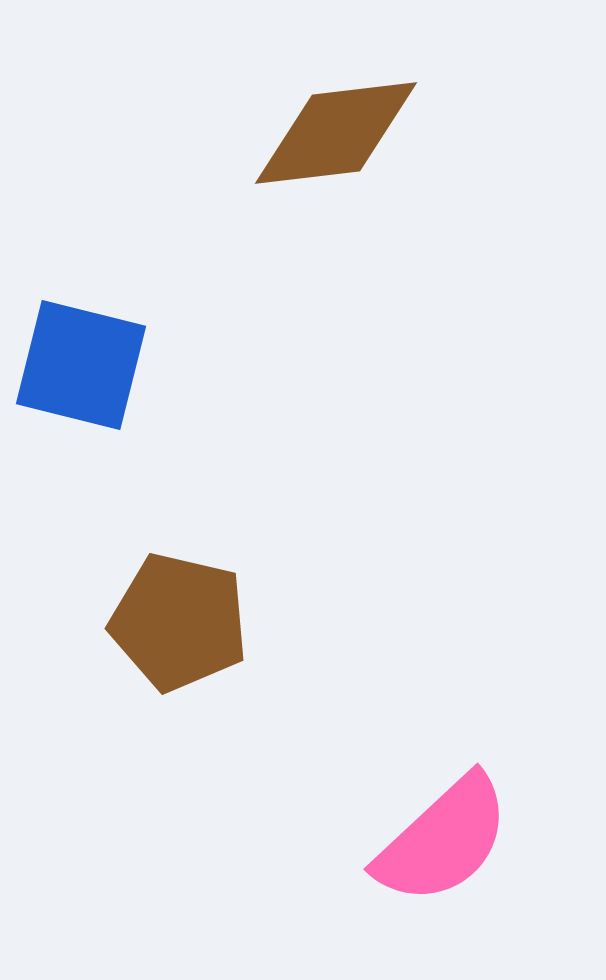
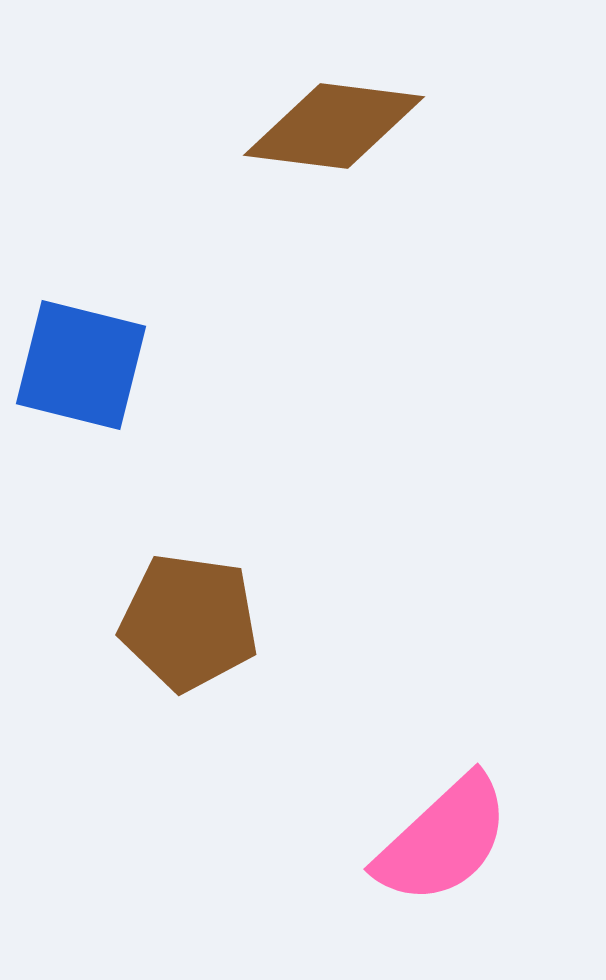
brown diamond: moved 2 px left, 7 px up; rotated 14 degrees clockwise
brown pentagon: moved 10 px right; rotated 5 degrees counterclockwise
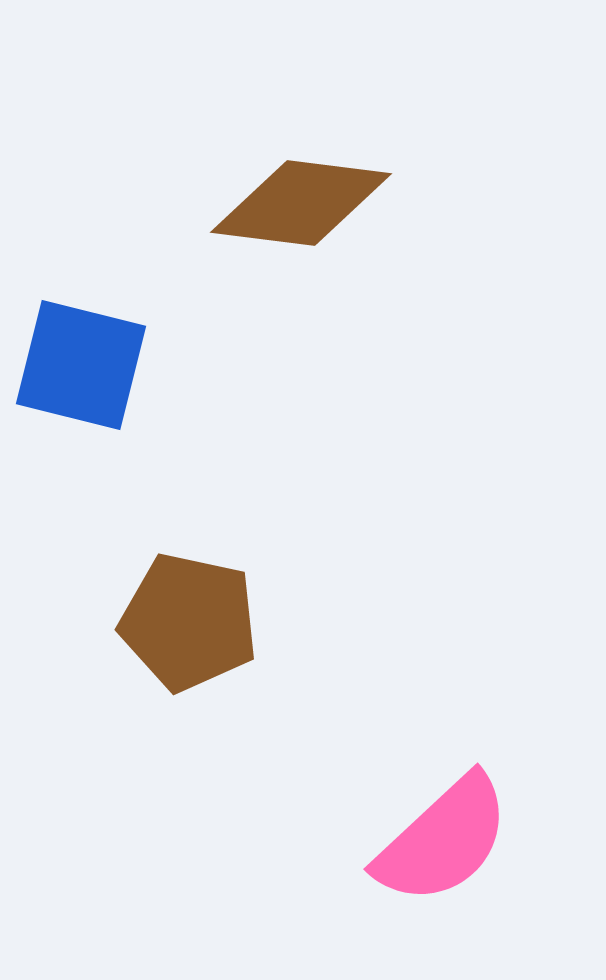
brown diamond: moved 33 px left, 77 px down
brown pentagon: rotated 4 degrees clockwise
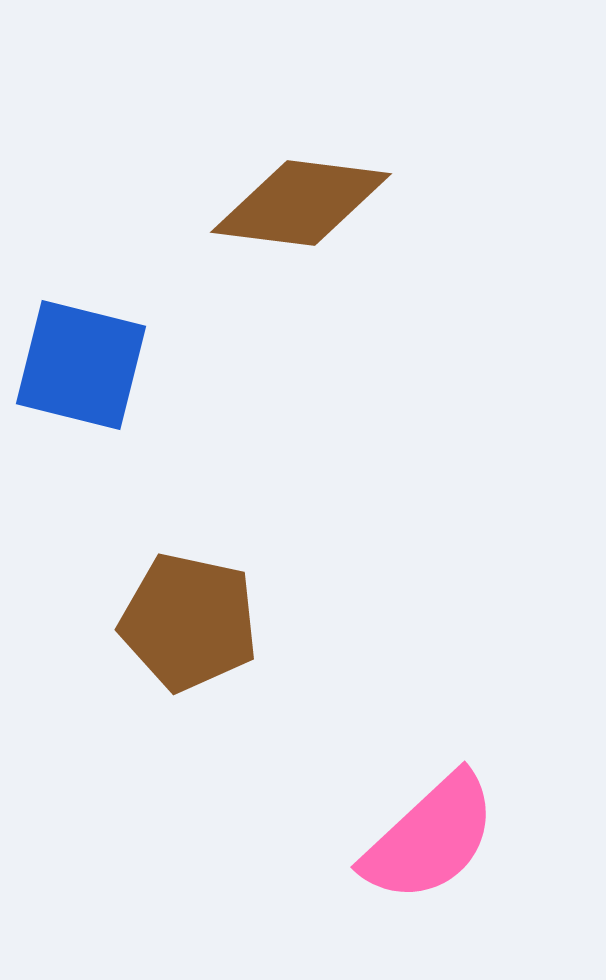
pink semicircle: moved 13 px left, 2 px up
